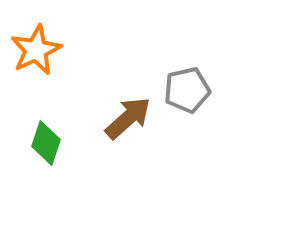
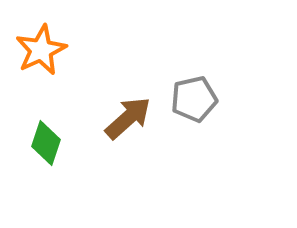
orange star: moved 5 px right
gray pentagon: moved 7 px right, 9 px down
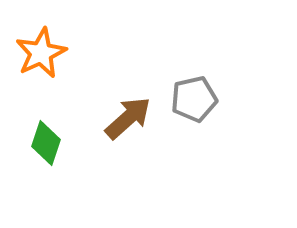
orange star: moved 3 px down
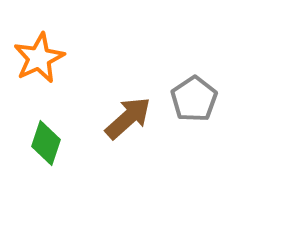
orange star: moved 2 px left, 5 px down
gray pentagon: rotated 21 degrees counterclockwise
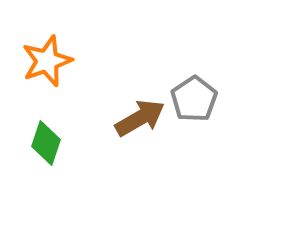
orange star: moved 8 px right, 3 px down; rotated 6 degrees clockwise
brown arrow: moved 12 px right; rotated 12 degrees clockwise
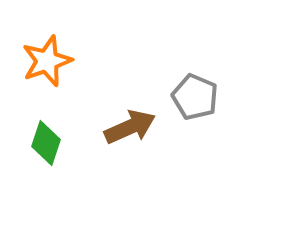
gray pentagon: moved 1 px right, 2 px up; rotated 15 degrees counterclockwise
brown arrow: moved 10 px left, 9 px down; rotated 6 degrees clockwise
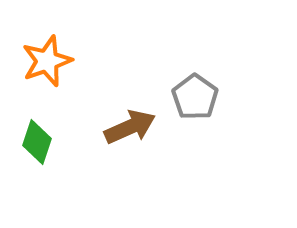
gray pentagon: rotated 12 degrees clockwise
green diamond: moved 9 px left, 1 px up
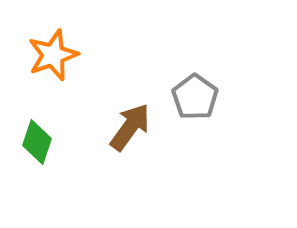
orange star: moved 6 px right, 6 px up
brown arrow: rotated 30 degrees counterclockwise
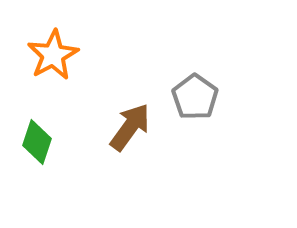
orange star: rotated 9 degrees counterclockwise
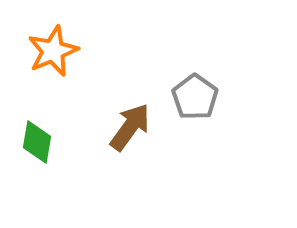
orange star: moved 4 px up; rotated 6 degrees clockwise
green diamond: rotated 9 degrees counterclockwise
